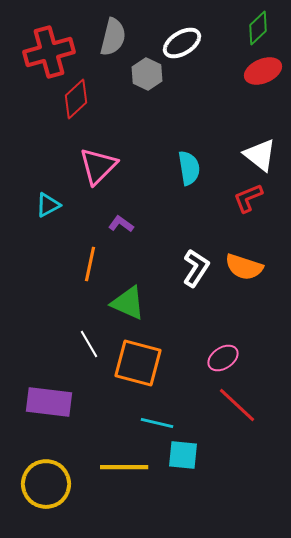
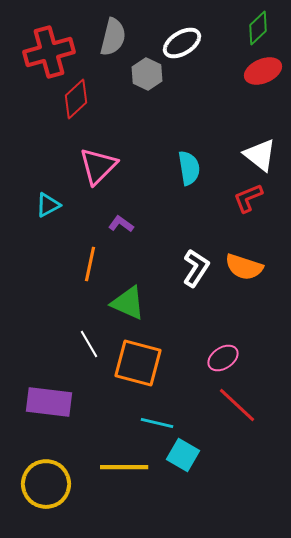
cyan square: rotated 24 degrees clockwise
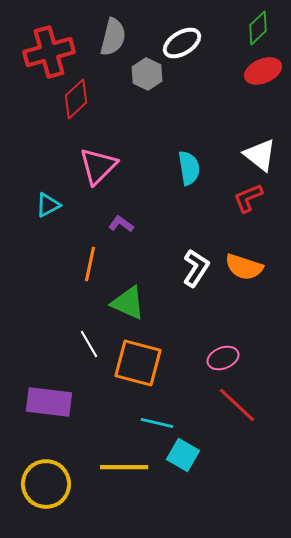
pink ellipse: rotated 12 degrees clockwise
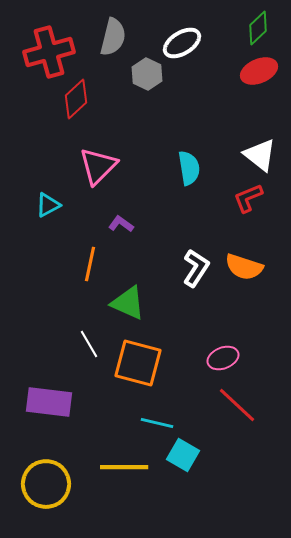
red ellipse: moved 4 px left
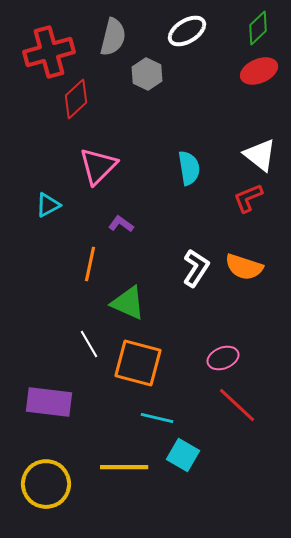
white ellipse: moved 5 px right, 12 px up
cyan line: moved 5 px up
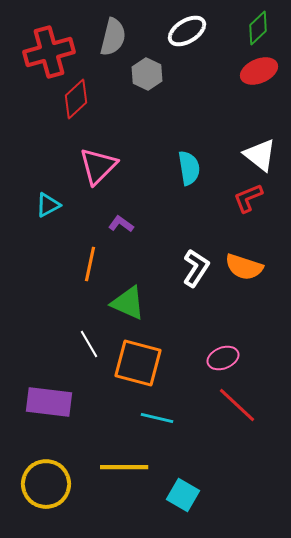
cyan square: moved 40 px down
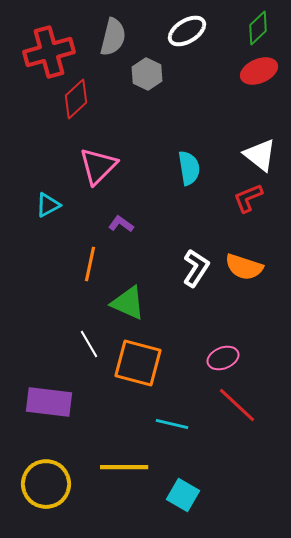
cyan line: moved 15 px right, 6 px down
